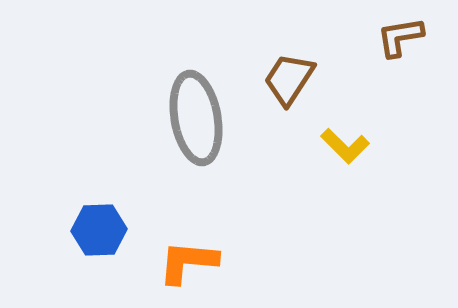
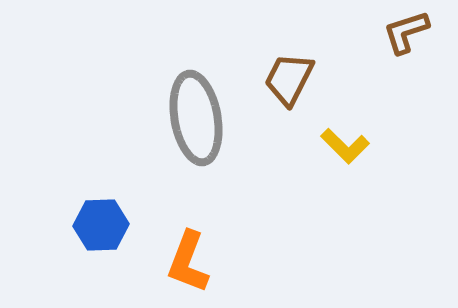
brown L-shape: moved 6 px right, 5 px up; rotated 9 degrees counterclockwise
brown trapezoid: rotated 6 degrees counterclockwise
blue hexagon: moved 2 px right, 5 px up
orange L-shape: rotated 74 degrees counterclockwise
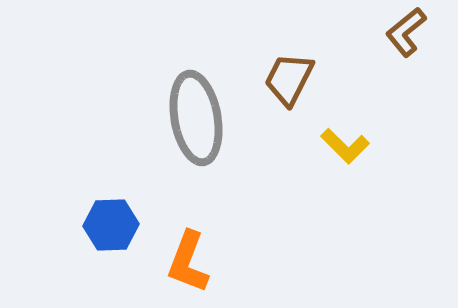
brown L-shape: rotated 21 degrees counterclockwise
blue hexagon: moved 10 px right
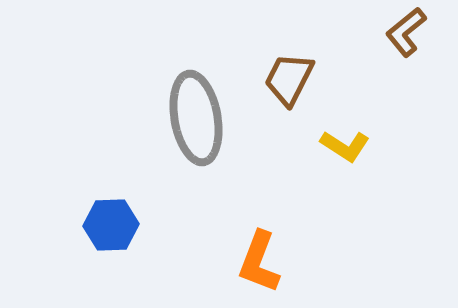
yellow L-shape: rotated 12 degrees counterclockwise
orange L-shape: moved 71 px right
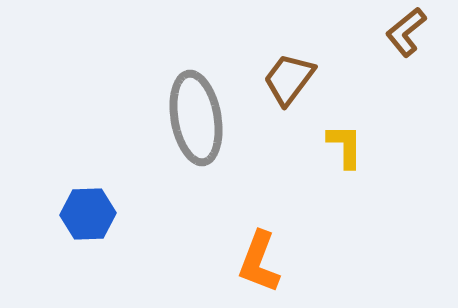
brown trapezoid: rotated 10 degrees clockwise
yellow L-shape: rotated 123 degrees counterclockwise
blue hexagon: moved 23 px left, 11 px up
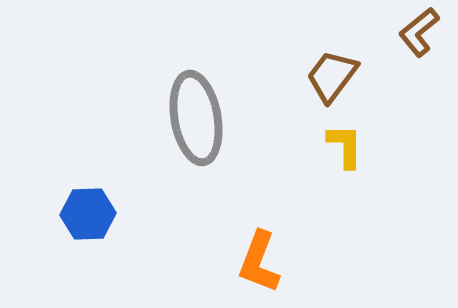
brown L-shape: moved 13 px right
brown trapezoid: moved 43 px right, 3 px up
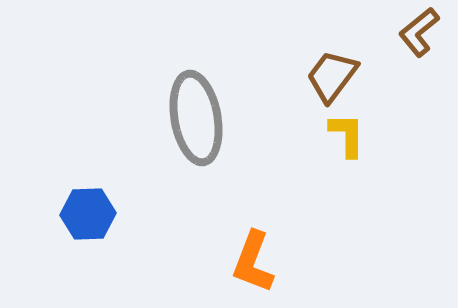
yellow L-shape: moved 2 px right, 11 px up
orange L-shape: moved 6 px left
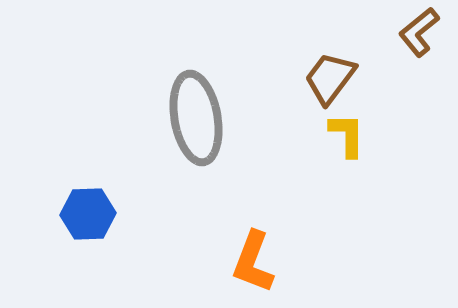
brown trapezoid: moved 2 px left, 2 px down
